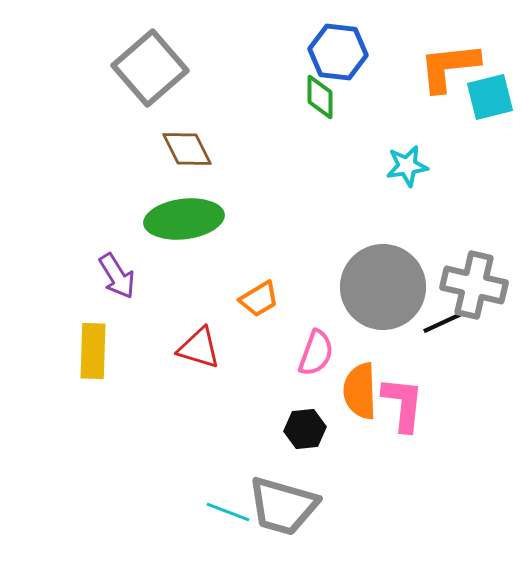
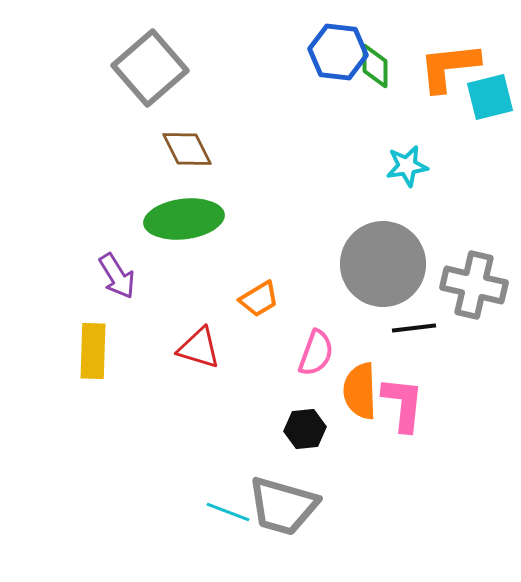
green diamond: moved 55 px right, 31 px up
gray circle: moved 23 px up
black line: moved 30 px left, 6 px down; rotated 18 degrees clockwise
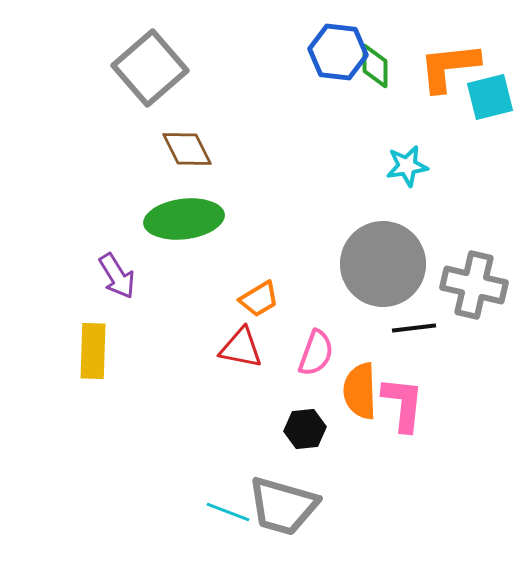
red triangle: moved 42 px right; rotated 6 degrees counterclockwise
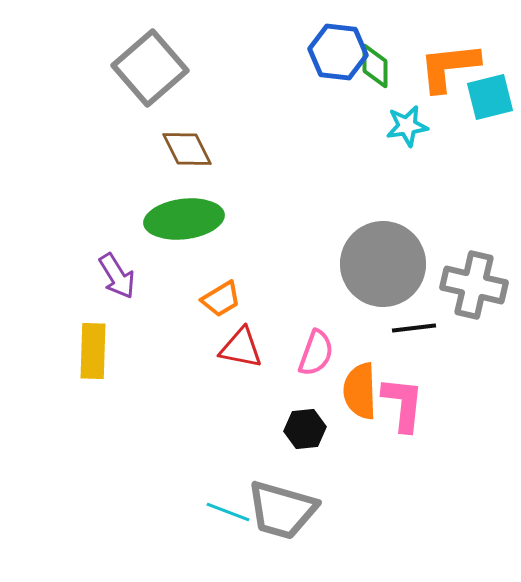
cyan star: moved 40 px up
orange trapezoid: moved 38 px left
gray trapezoid: moved 1 px left, 4 px down
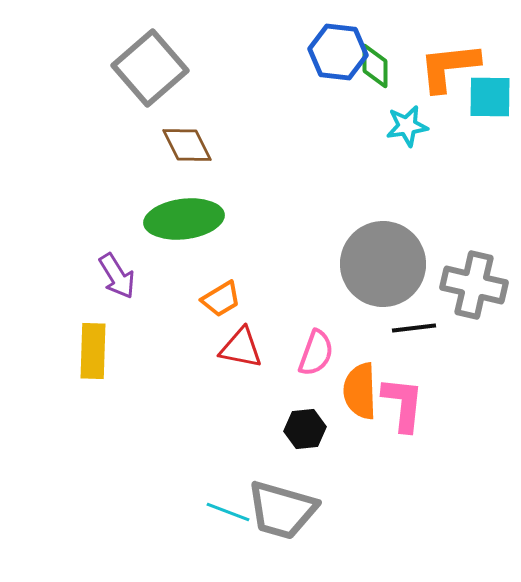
cyan square: rotated 15 degrees clockwise
brown diamond: moved 4 px up
